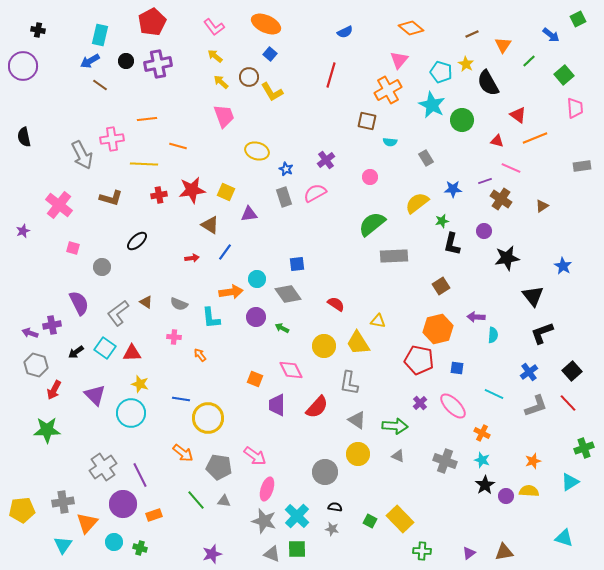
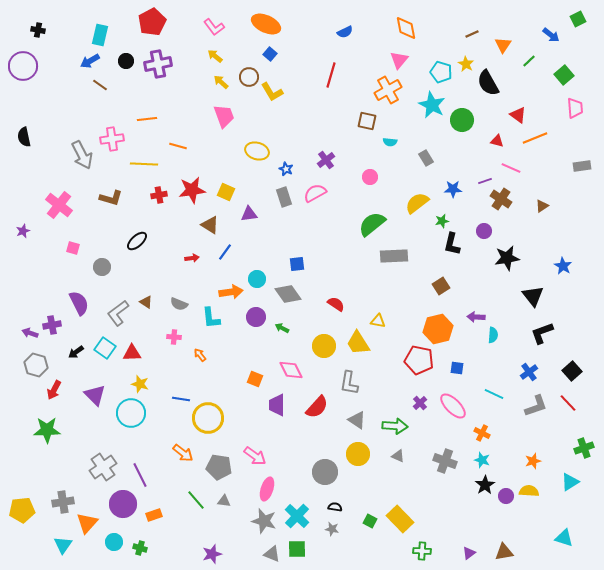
orange diamond at (411, 28): moved 5 px left; rotated 40 degrees clockwise
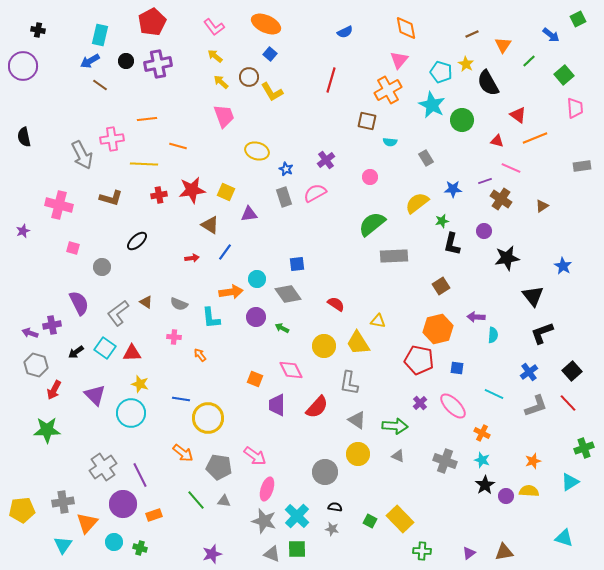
red line at (331, 75): moved 5 px down
pink cross at (59, 205): rotated 24 degrees counterclockwise
